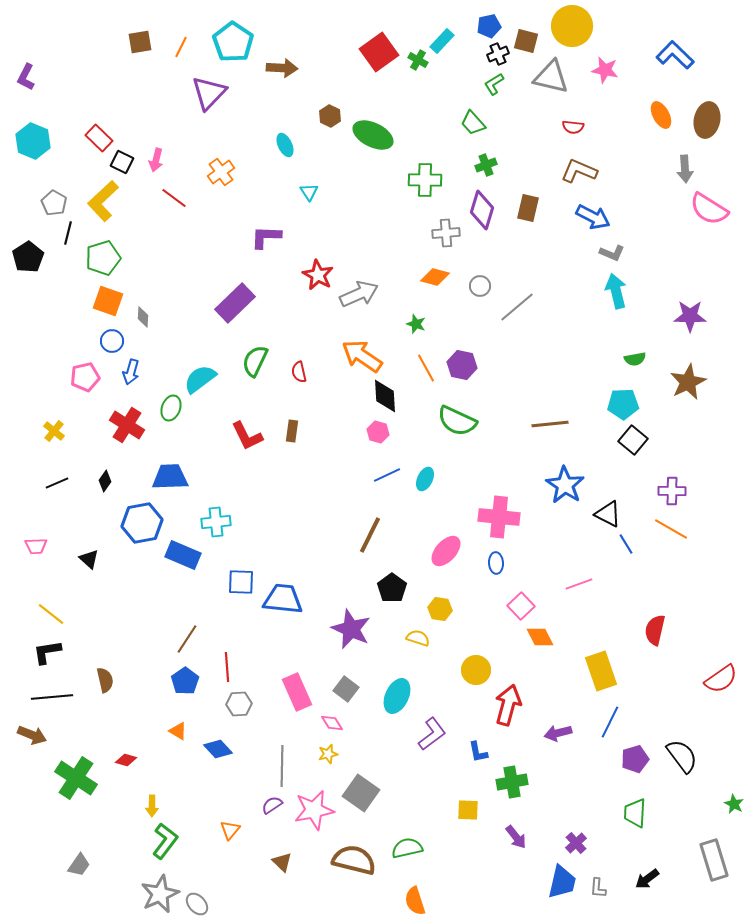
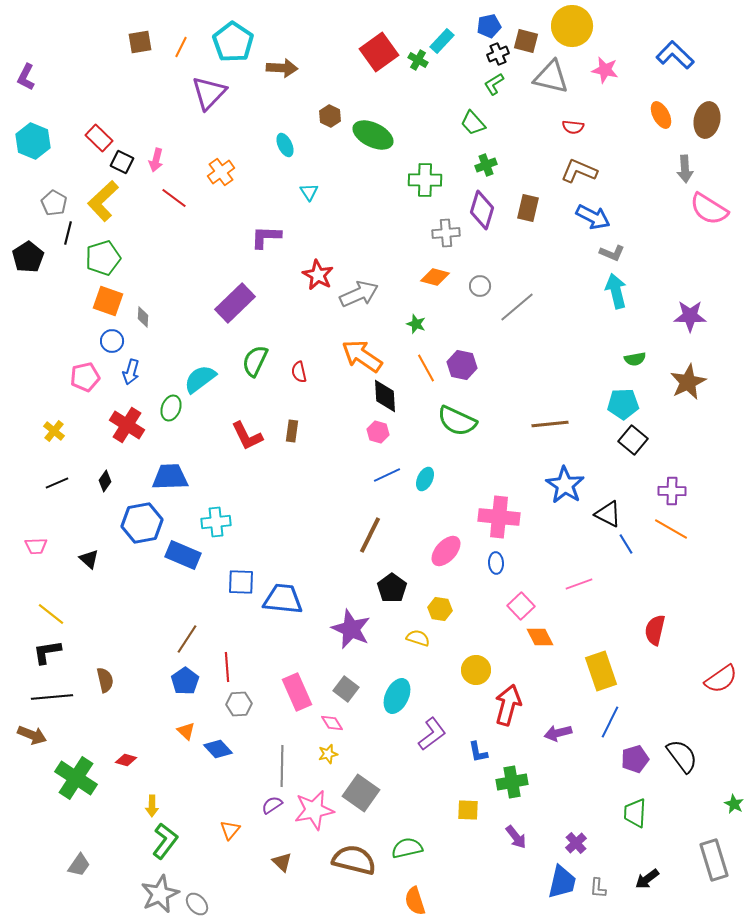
orange triangle at (178, 731): moved 8 px right; rotated 12 degrees clockwise
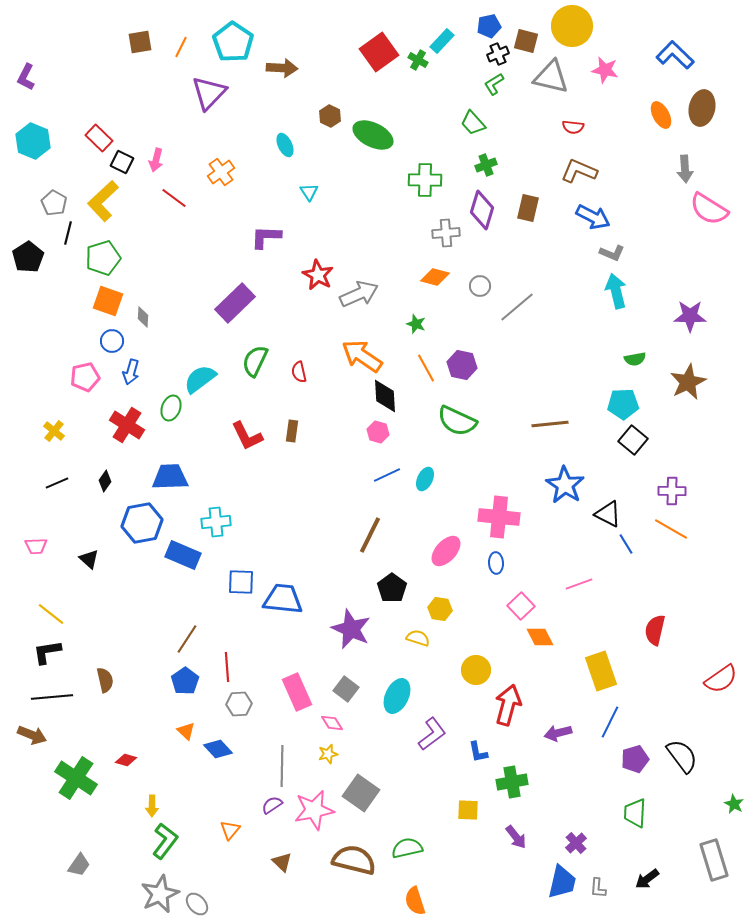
brown ellipse at (707, 120): moved 5 px left, 12 px up
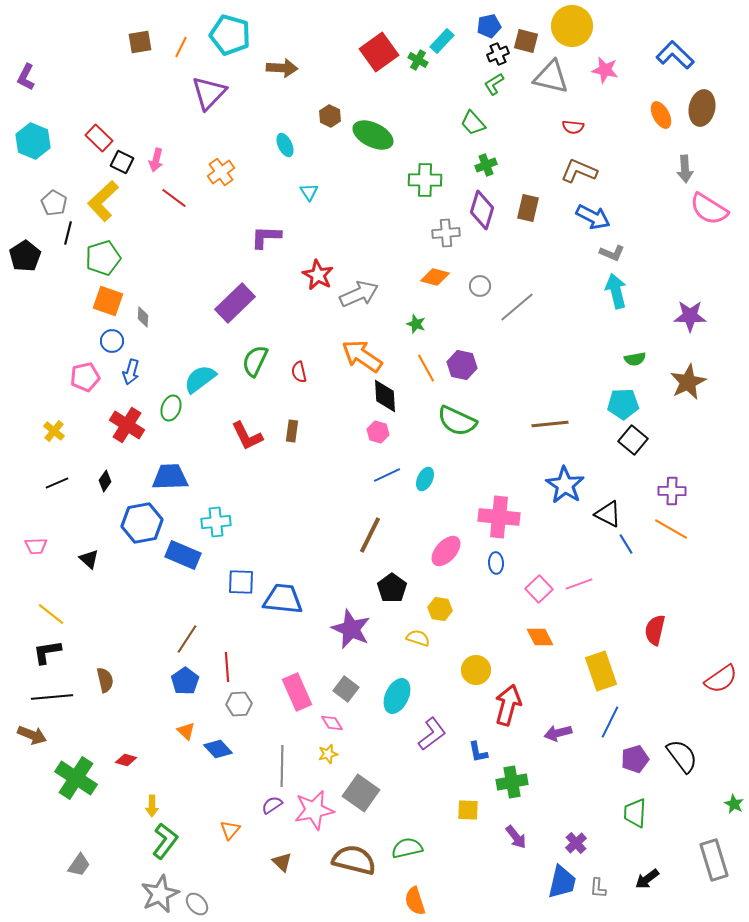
cyan pentagon at (233, 42): moved 3 px left, 7 px up; rotated 18 degrees counterclockwise
black pentagon at (28, 257): moved 3 px left, 1 px up
pink square at (521, 606): moved 18 px right, 17 px up
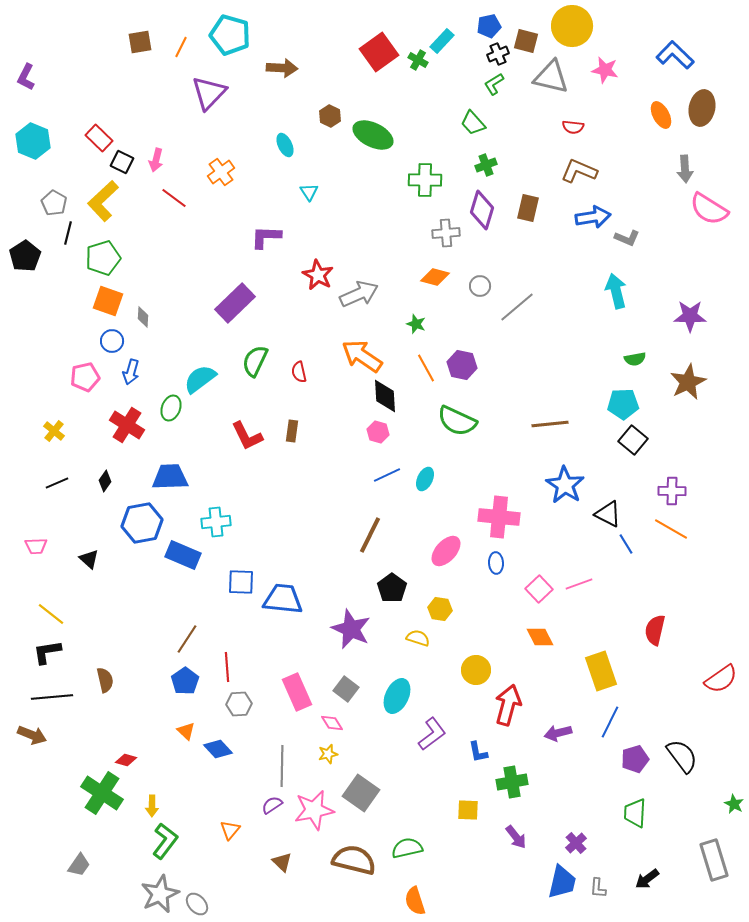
blue arrow at (593, 217): rotated 36 degrees counterclockwise
gray L-shape at (612, 253): moved 15 px right, 15 px up
green cross at (76, 778): moved 26 px right, 15 px down
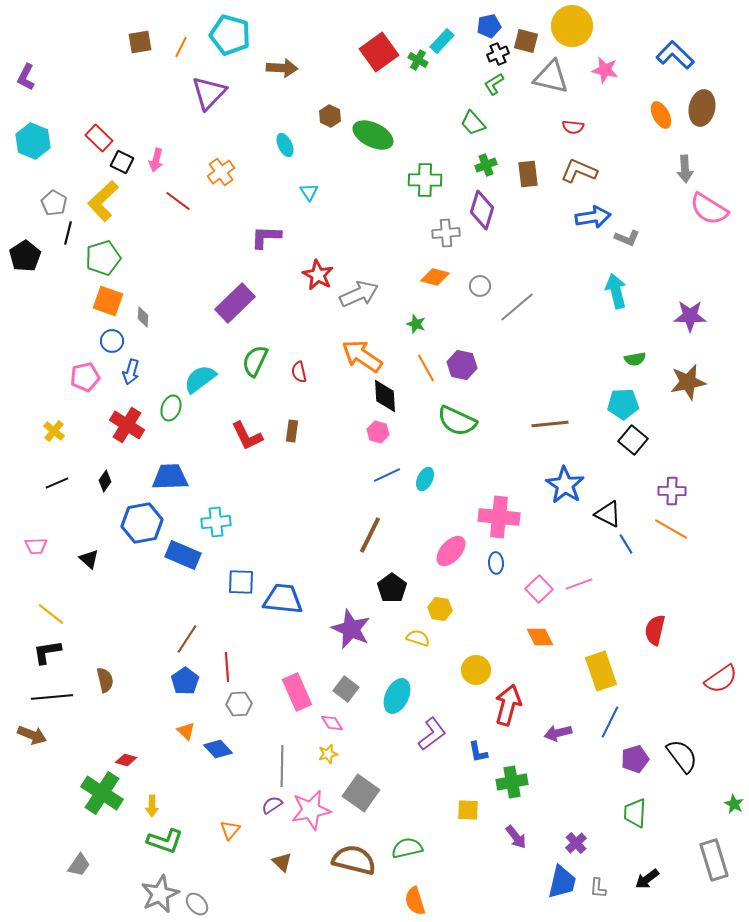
red line at (174, 198): moved 4 px right, 3 px down
brown rectangle at (528, 208): moved 34 px up; rotated 20 degrees counterclockwise
brown star at (688, 382): rotated 15 degrees clockwise
pink ellipse at (446, 551): moved 5 px right
pink star at (314, 810): moved 3 px left
green L-shape at (165, 841): rotated 72 degrees clockwise
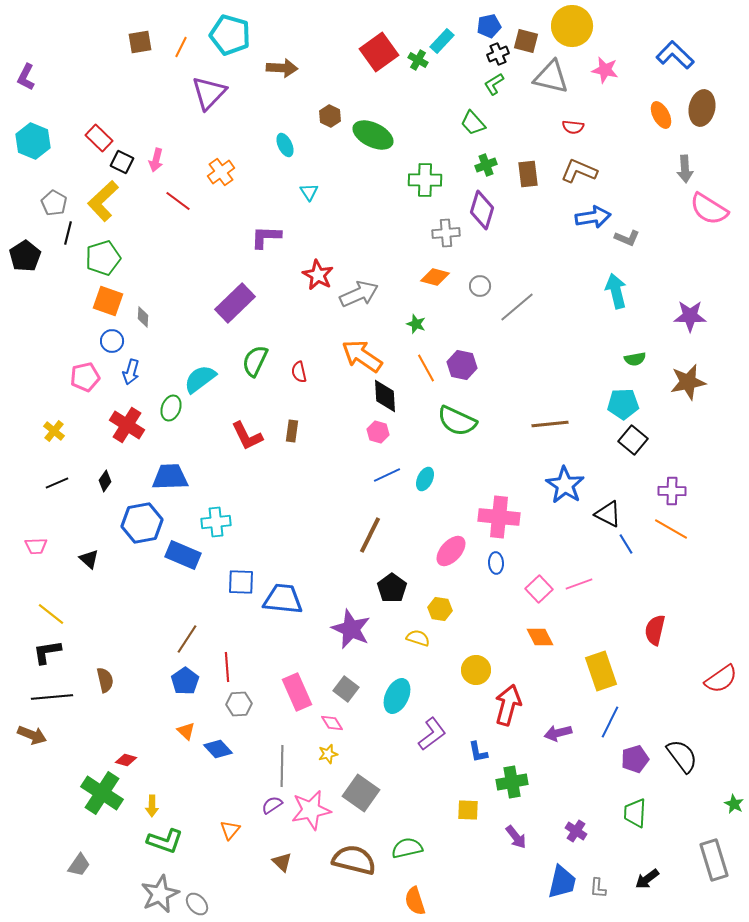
purple cross at (576, 843): moved 12 px up; rotated 15 degrees counterclockwise
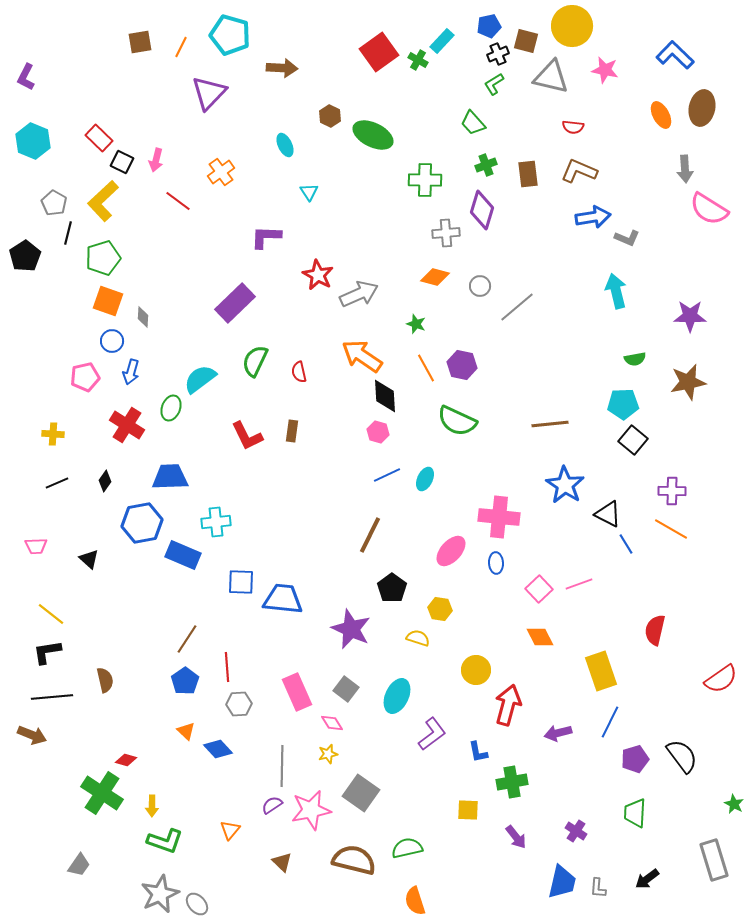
yellow cross at (54, 431): moved 1 px left, 3 px down; rotated 35 degrees counterclockwise
